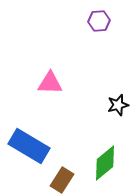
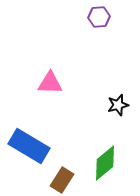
purple hexagon: moved 4 px up
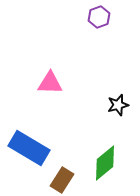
purple hexagon: rotated 15 degrees counterclockwise
blue rectangle: moved 2 px down
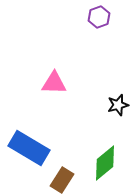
pink triangle: moved 4 px right
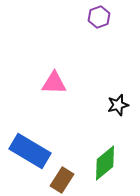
blue rectangle: moved 1 px right, 3 px down
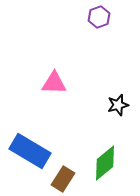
brown rectangle: moved 1 px right, 1 px up
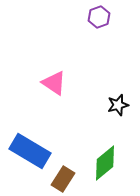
pink triangle: rotated 32 degrees clockwise
